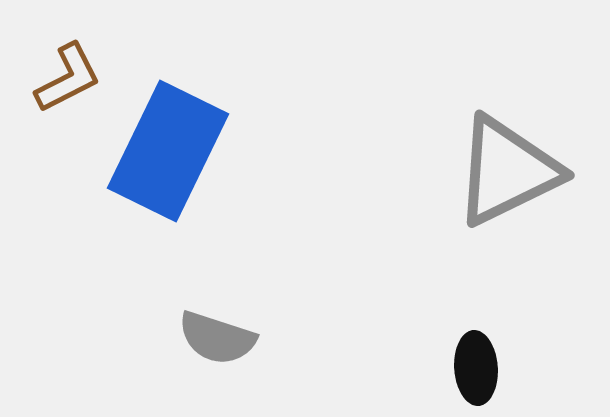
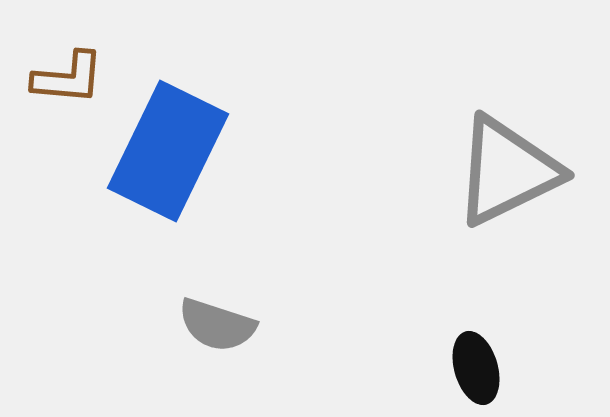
brown L-shape: rotated 32 degrees clockwise
gray semicircle: moved 13 px up
black ellipse: rotated 12 degrees counterclockwise
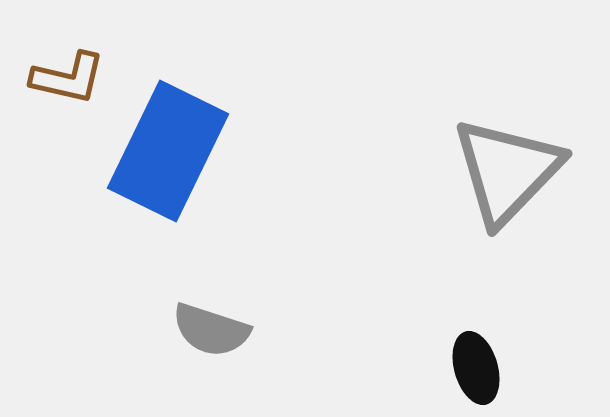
brown L-shape: rotated 8 degrees clockwise
gray triangle: rotated 20 degrees counterclockwise
gray semicircle: moved 6 px left, 5 px down
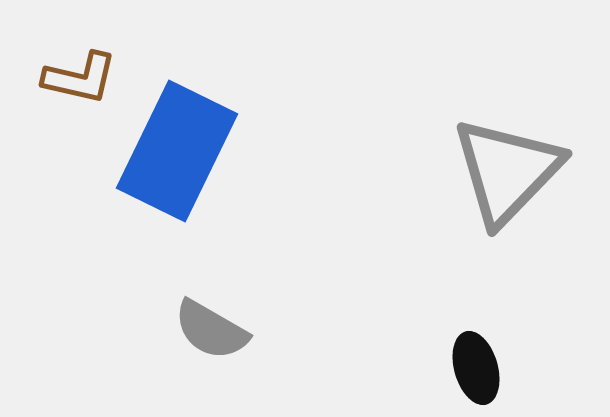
brown L-shape: moved 12 px right
blue rectangle: moved 9 px right
gray semicircle: rotated 12 degrees clockwise
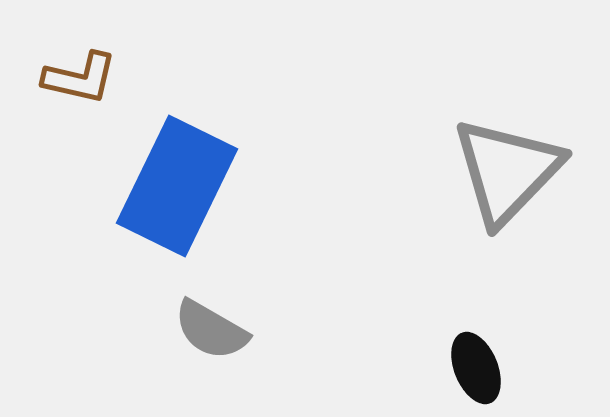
blue rectangle: moved 35 px down
black ellipse: rotated 6 degrees counterclockwise
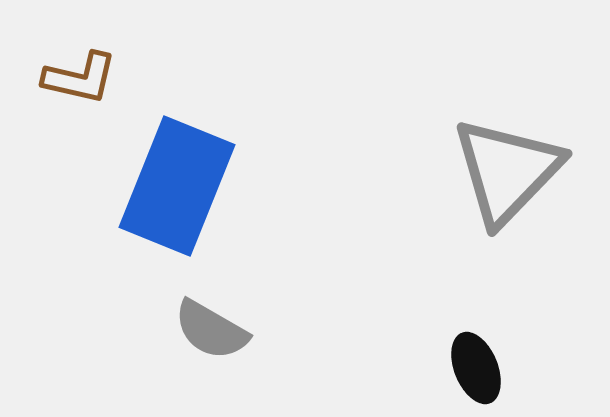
blue rectangle: rotated 4 degrees counterclockwise
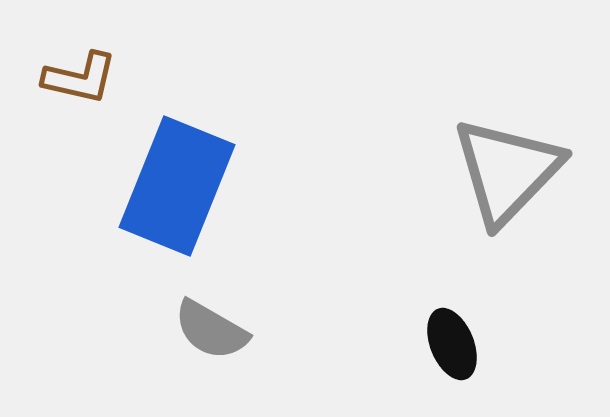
black ellipse: moved 24 px left, 24 px up
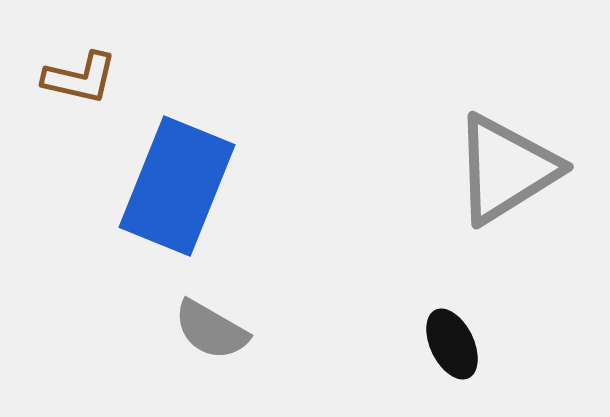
gray triangle: moved 1 px left, 2 px up; rotated 14 degrees clockwise
black ellipse: rotated 4 degrees counterclockwise
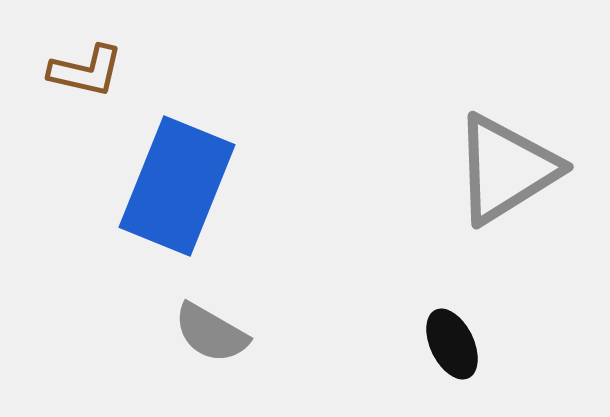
brown L-shape: moved 6 px right, 7 px up
gray semicircle: moved 3 px down
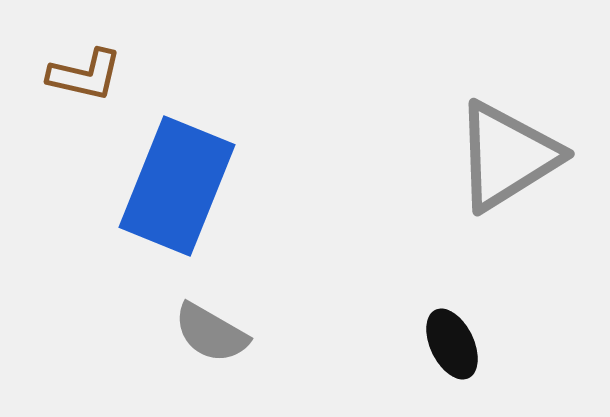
brown L-shape: moved 1 px left, 4 px down
gray triangle: moved 1 px right, 13 px up
